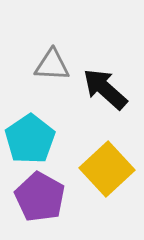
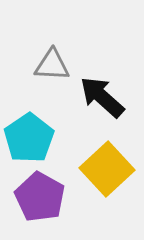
black arrow: moved 3 px left, 8 px down
cyan pentagon: moved 1 px left, 1 px up
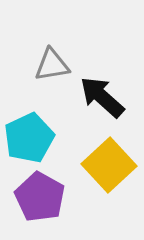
gray triangle: rotated 12 degrees counterclockwise
cyan pentagon: rotated 9 degrees clockwise
yellow square: moved 2 px right, 4 px up
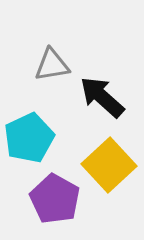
purple pentagon: moved 15 px right, 2 px down
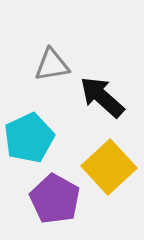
yellow square: moved 2 px down
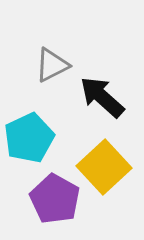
gray triangle: rotated 18 degrees counterclockwise
yellow square: moved 5 px left
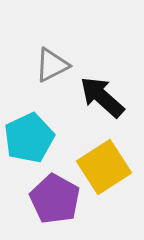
yellow square: rotated 10 degrees clockwise
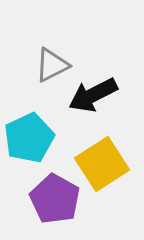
black arrow: moved 9 px left, 2 px up; rotated 69 degrees counterclockwise
yellow square: moved 2 px left, 3 px up
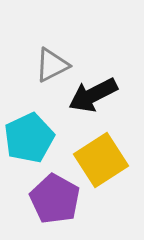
yellow square: moved 1 px left, 4 px up
